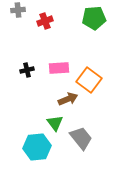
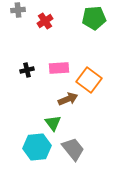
red cross: rotated 14 degrees counterclockwise
green triangle: moved 2 px left
gray trapezoid: moved 8 px left, 11 px down
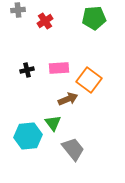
cyan hexagon: moved 9 px left, 11 px up
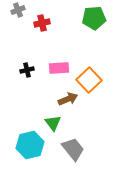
gray cross: rotated 16 degrees counterclockwise
red cross: moved 3 px left, 2 px down; rotated 21 degrees clockwise
orange square: rotated 10 degrees clockwise
cyan hexagon: moved 2 px right, 9 px down; rotated 8 degrees counterclockwise
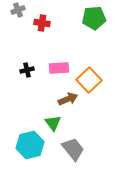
red cross: rotated 21 degrees clockwise
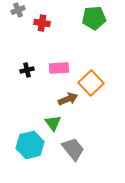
orange square: moved 2 px right, 3 px down
